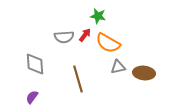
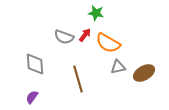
green star: moved 2 px left, 3 px up
gray semicircle: rotated 24 degrees clockwise
brown ellipse: rotated 35 degrees counterclockwise
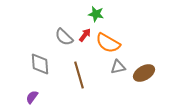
green star: moved 1 px down
gray semicircle: rotated 24 degrees clockwise
gray diamond: moved 5 px right
brown line: moved 1 px right, 4 px up
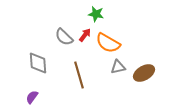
gray diamond: moved 2 px left, 1 px up
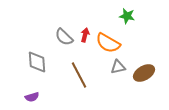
green star: moved 31 px right, 2 px down
red arrow: rotated 24 degrees counterclockwise
gray diamond: moved 1 px left, 1 px up
brown line: rotated 12 degrees counterclockwise
purple semicircle: rotated 144 degrees counterclockwise
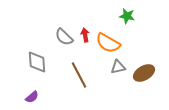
red arrow: rotated 24 degrees counterclockwise
purple semicircle: rotated 24 degrees counterclockwise
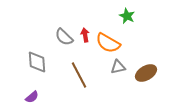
green star: rotated 14 degrees clockwise
brown ellipse: moved 2 px right
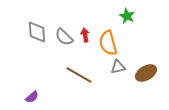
orange semicircle: rotated 45 degrees clockwise
gray diamond: moved 30 px up
brown line: rotated 32 degrees counterclockwise
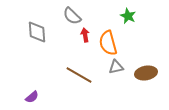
green star: moved 1 px right
gray semicircle: moved 8 px right, 21 px up
gray triangle: moved 2 px left
brown ellipse: rotated 20 degrees clockwise
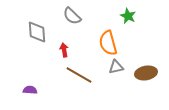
red arrow: moved 21 px left, 15 px down
purple semicircle: moved 2 px left, 7 px up; rotated 136 degrees counterclockwise
